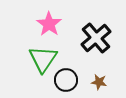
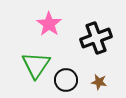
black cross: rotated 20 degrees clockwise
green triangle: moved 7 px left, 6 px down
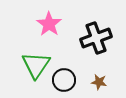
black circle: moved 2 px left
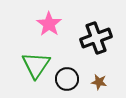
black circle: moved 3 px right, 1 px up
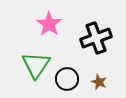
brown star: rotated 14 degrees clockwise
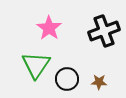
pink star: moved 4 px down
black cross: moved 8 px right, 7 px up
brown star: rotated 21 degrees counterclockwise
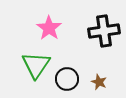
black cross: rotated 12 degrees clockwise
brown star: rotated 21 degrees clockwise
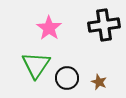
black cross: moved 6 px up
black circle: moved 1 px up
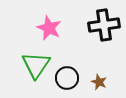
pink star: rotated 10 degrees counterclockwise
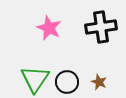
black cross: moved 3 px left, 2 px down
green triangle: moved 1 px left, 14 px down
black circle: moved 4 px down
